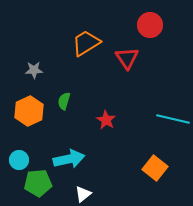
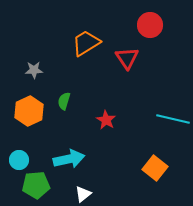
green pentagon: moved 2 px left, 2 px down
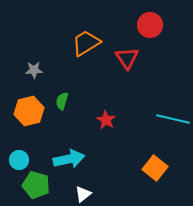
green semicircle: moved 2 px left
orange hexagon: rotated 12 degrees clockwise
green pentagon: rotated 20 degrees clockwise
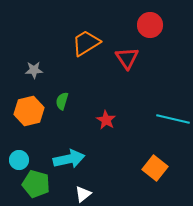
green pentagon: moved 1 px up
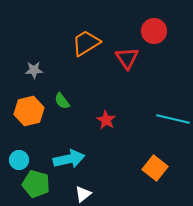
red circle: moved 4 px right, 6 px down
green semicircle: rotated 54 degrees counterclockwise
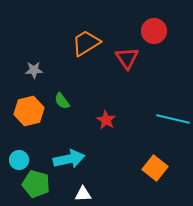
white triangle: rotated 36 degrees clockwise
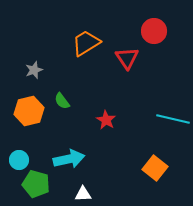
gray star: rotated 18 degrees counterclockwise
